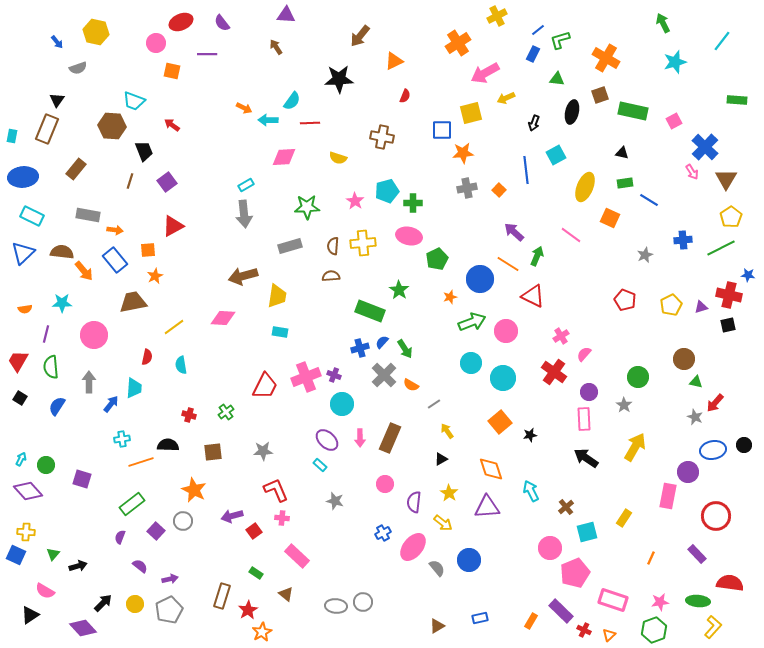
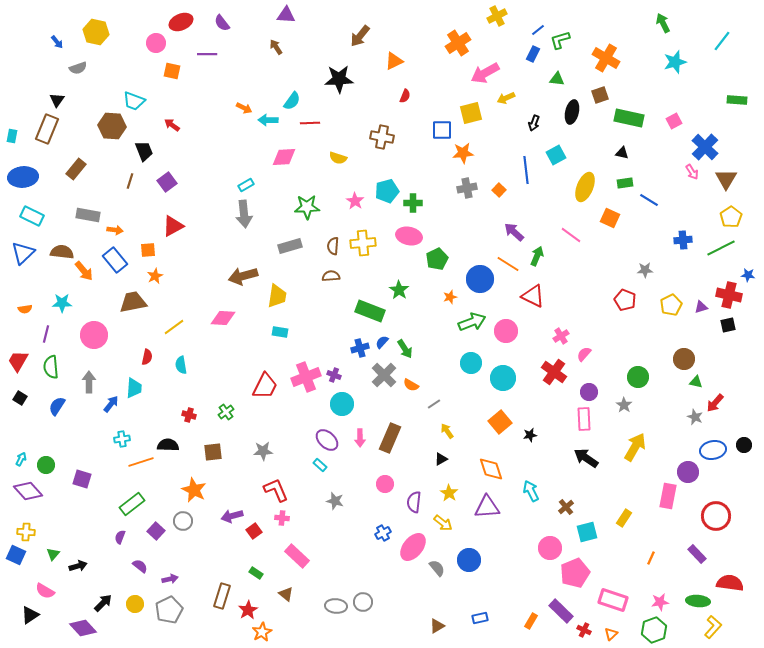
green rectangle at (633, 111): moved 4 px left, 7 px down
gray star at (645, 255): moved 15 px down; rotated 21 degrees clockwise
orange triangle at (609, 635): moved 2 px right, 1 px up
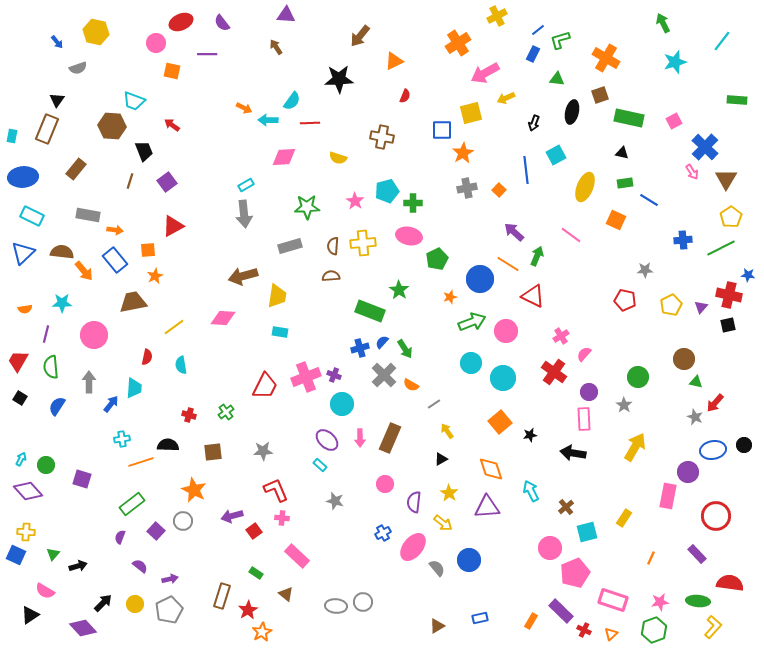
orange star at (463, 153): rotated 25 degrees counterclockwise
orange square at (610, 218): moved 6 px right, 2 px down
red pentagon at (625, 300): rotated 10 degrees counterclockwise
purple triangle at (701, 307): rotated 32 degrees counterclockwise
black arrow at (586, 458): moved 13 px left, 5 px up; rotated 25 degrees counterclockwise
